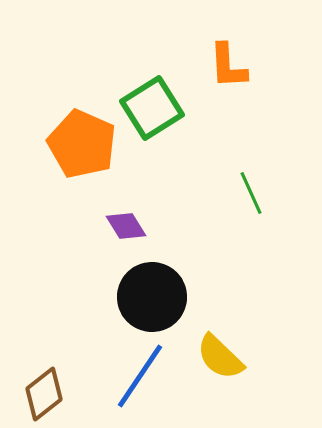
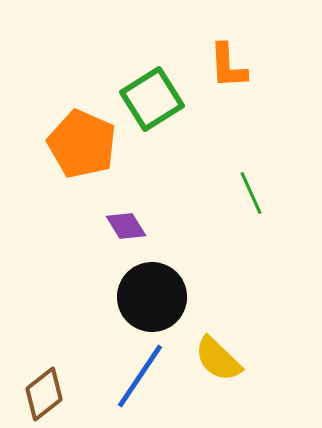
green square: moved 9 px up
yellow semicircle: moved 2 px left, 2 px down
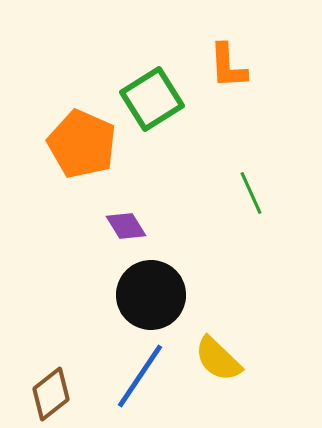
black circle: moved 1 px left, 2 px up
brown diamond: moved 7 px right
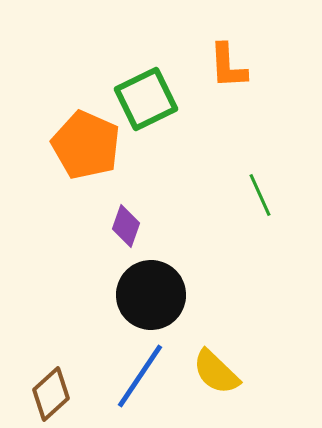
green square: moved 6 px left; rotated 6 degrees clockwise
orange pentagon: moved 4 px right, 1 px down
green line: moved 9 px right, 2 px down
purple diamond: rotated 51 degrees clockwise
yellow semicircle: moved 2 px left, 13 px down
brown diamond: rotated 4 degrees counterclockwise
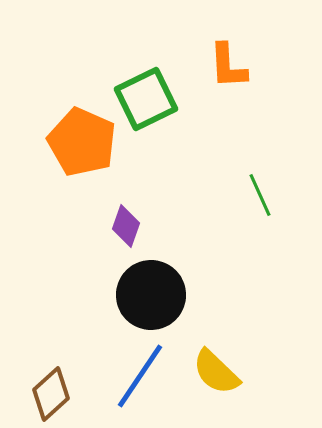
orange pentagon: moved 4 px left, 3 px up
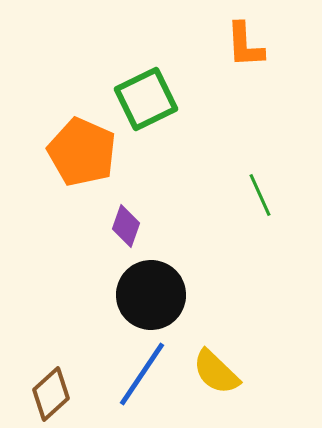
orange L-shape: moved 17 px right, 21 px up
orange pentagon: moved 10 px down
blue line: moved 2 px right, 2 px up
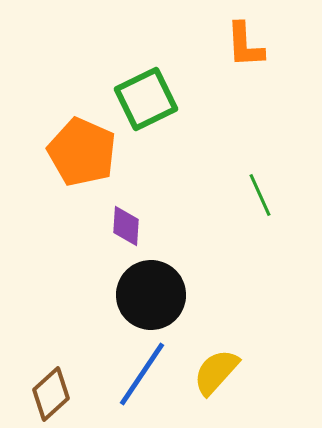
purple diamond: rotated 15 degrees counterclockwise
yellow semicircle: rotated 88 degrees clockwise
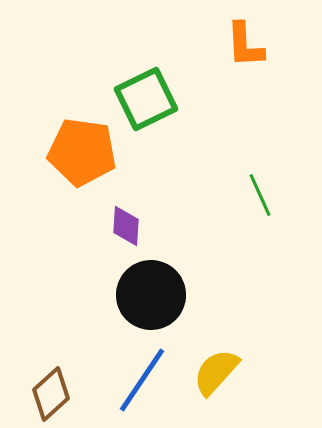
orange pentagon: rotated 16 degrees counterclockwise
blue line: moved 6 px down
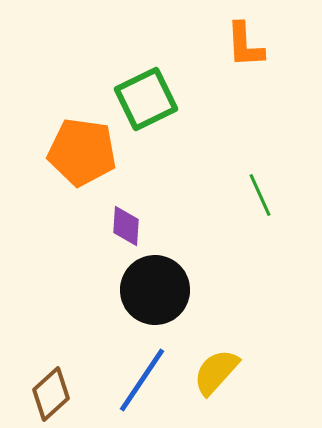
black circle: moved 4 px right, 5 px up
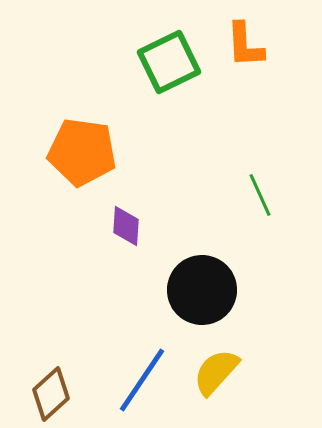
green square: moved 23 px right, 37 px up
black circle: moved 47 px right
